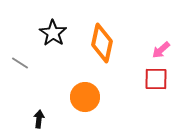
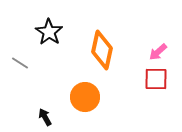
black star: moved 4 px left, 1 px up
orange diamond: moved 7 px down
pink arrow: moved 3 px left, 2 px down
black arrow: moved 6 px right, 2 px up; rotated 36 degrees counterclockwise
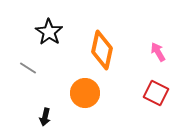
pink arrow: rotated 102 degrees clockwise
gray line: moved 8 px right, 5 px down
red square: moved 14 px down; rotated 25 degrees clockwise
orange circle: moved 4 px up
black arrow: rotated 138 degrees counterclockwise
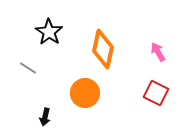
orange diamond: moved 1 px right, 1 px up
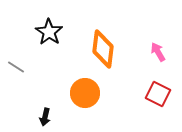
orange diamond: rotated 6 degrees counterclockwise
gray line: moved 12 px left, 1 px up
red square: moved 2 px right, 1 px down
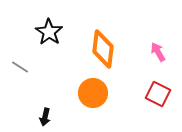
gray line: moved 4 px right
orange circle: moved 8 px right
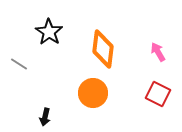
gray line: moved 1 px left, 3 px up
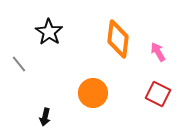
orange diamond: moved 15 px right, 10 px up
gray line: rotated 18 degrees clockwise
